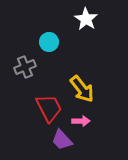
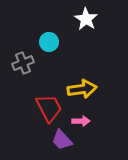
gray cross: moved 2 px left, 4 px up
yellow arrow: rotated 60 degrees counterclockwise
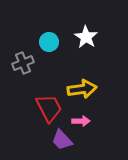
white star: moved 18 px down
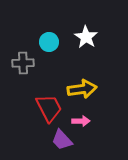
gray cross: rotated 20 degrees clockwise
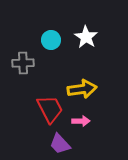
cyan circle: moved 2 px right, 2 px up
red trapezoid: moved 1 px right, 1 px down
purple trapezoid: moved 2 px left, 4 px down
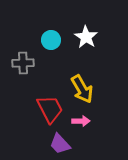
yellow arrow: rotated 68 degrees clockwise
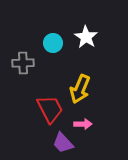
cyan circle: moved 2 px right, 3 px down
yellow arrow: moved 2 px left; rotated 52 degrees clockwise
pink arrow: moved 2 px right, 3 px down
purple trapezoid: moved 3 px right, 1 px up
